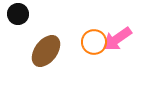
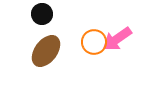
black circle: moved 24 px right
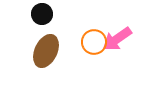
brown ellipse: rotated 12 degrees counterclockwise
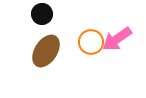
orange circle: moved 3 px left
brown ellipse: rotated 8 degrees clockwise
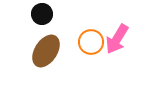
pink arrow: rotated 24 degrees counterclockwise
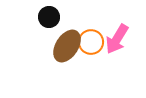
black circle: moved 7 px right, 3 px down
brown ellipse: moved 21 px right, 5 px up
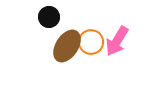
pink arrow: moved 2 px down
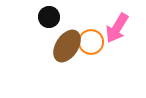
pink arrow: moved 13 px up
